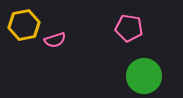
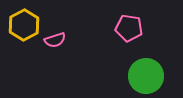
yellow hexagon: rotated 16 degrees counterclockwise
green circle: moved 2 px right
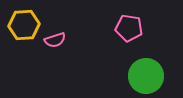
yellow hexagon: rotated 24 degrees clockwise
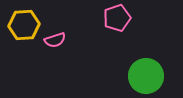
pink pentagon: moved 12 px left, 10 px up; rotated 28 degrees counterclockwise
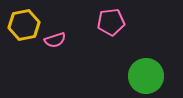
pink pentagon: moved 6 px left, 4 px down; rotated 12 degrees clockwise
yellow hexagon: rotated 8 degrees counterclockwise
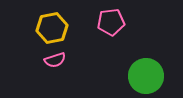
yellow hexagon: moved 28 px right, 3 px down
pink semicircle: moved 20 px down
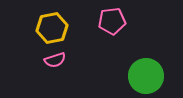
pink pentagon: moved 1 px right, 1 px up
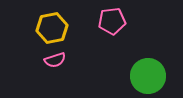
green circle: moved 2 px right
